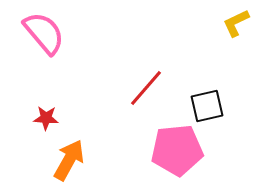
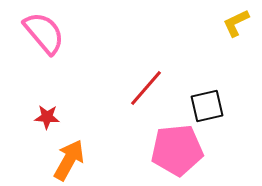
red star: moved 1 px right, 1 px up
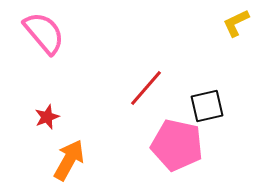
red star: rotated 25 degrees counterclockwise
pink pentagon: moved 5 px up; rotated 18 degrees clockwise
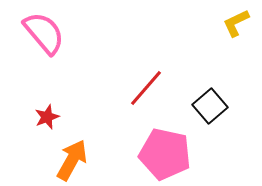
black square: moved 3 px right; rotated 28 degrees counterclockwise
pink pentagon: moved 12 px left, 9 px down
orange arrow: moved 3 px right
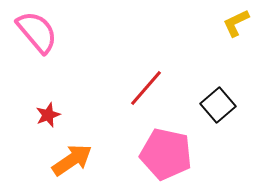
pink semicircle: moved 7 px left, 1 px up
black square: moved 8 px right, 1 px up
red star: moved 1 px right, 2 px up
pink pentagon: moved 1 px right
orange arrow: rotated 27 degrees clockwise
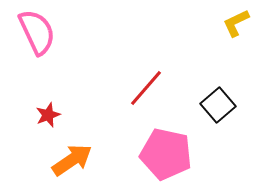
pink semicircle: rotated 15 degrees clockwise
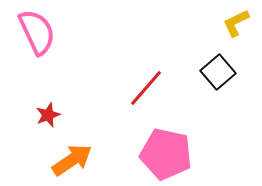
black square: moved 33 px up
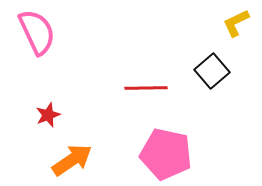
black square: moved 6 px left, 1 px up
red line: rotated 48 degrees clockwise
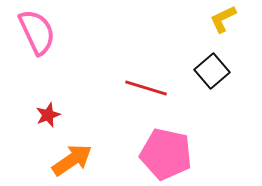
yellow L-shape: moved 13 px left, 4 px up
red line: rotated 18 degrees clockwise
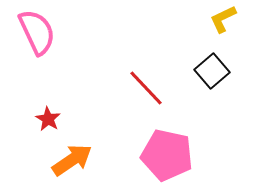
red line: rotated 30 degrees clockwise
red star: moved 4 px down; rotated 20 degrees counterclockwise
pink pentagon: moved 1 px right, 1 px down
